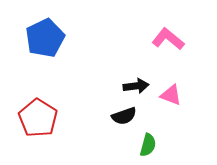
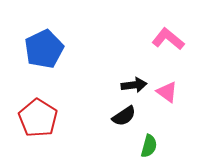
blue pentagon: moved 1 px left, 11 px down
black arrow: moved 2 px left, 1 px up
pink triangle: moved 4 px left, 3 px up; rotated 15 degrees clockwise
black semicircle: rotated 15 degrees counterclockwise
green semicircle: moved 1 px right, 1 px down
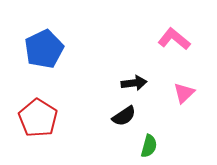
pink L-shape: moved 6 px right
black arrow: moved 2 px up
pink triangle: moved 17 px right, 1 px down; rotated 40 degrees clockwise
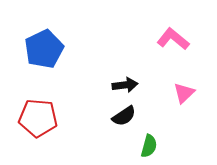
pink L-shape: moved 1 px left
black arrow: moved 9 px left, 2 px down
red pentagon: rotated 27 degrees counterclockwise
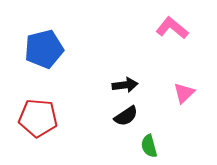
pink L-shape: moved 1 px left, 11 px up
blue pentagon: rotated 12 degrees clockwise
black semicircle: moved 2 px right
green semicircle: rotated 150 degrees clockwise
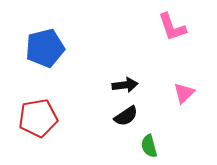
pink L-shape: moved 1 px up; rotated 148 degrees counterclockwise
blue pentagon: moved 1 px right, 1 px up
red pentagon: rotated 15 degrees counterclockwise
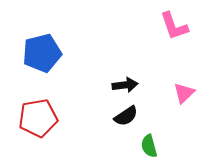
pink L-shape: moved 2 px right, 1 px up
blue pentagon: moved 3 px left, 5 px down
